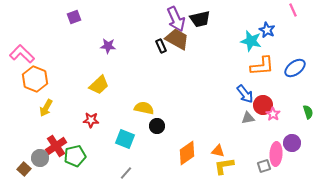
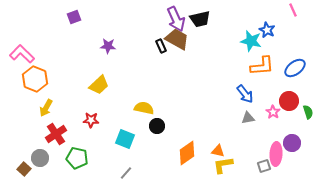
red circle: moved 26 px right, 4 px up
pink star: moved 2 px up
red cross: moved 12 px up
green pentagon: moved 2 px right, 2 px down; rotated 25 degrees clockwise
yellow L-shape: moved 1 px left, 1 px up
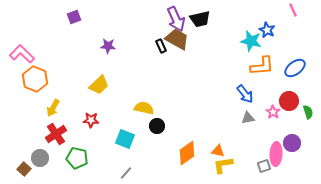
yellow arrow: moved 7 px right
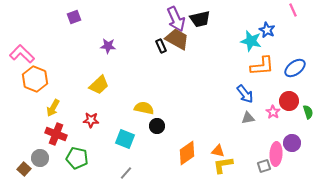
red cross: rotated 35 degrees counterclockwise
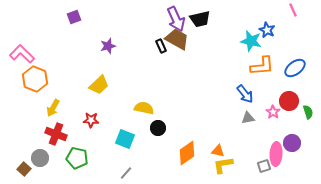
purple star: rotated 21 degrees counterclockwise
black circle: moved 1 px right, 2 px down
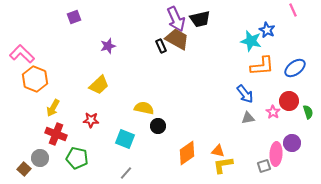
black circle: moved 2 px up
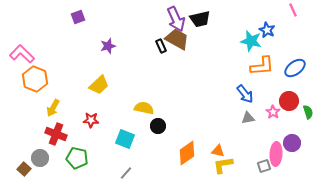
purple square: moved 4 px right
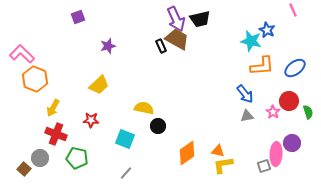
gray triangle: moved 1 px left, 2 px up
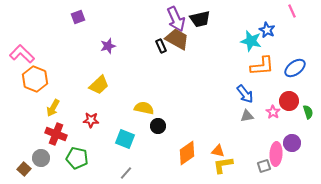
pink line: moved 1 px left, 1 px down
gray circle: moved 1 px right
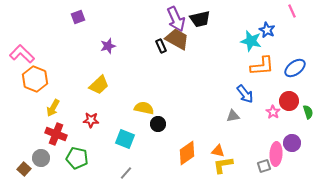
gray triangle: moved 14 px left
black circle: moved 2 px up
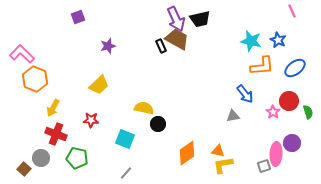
blue star: moved 11 px right, 10 px down
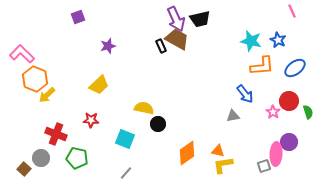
yellow arrow: moved 6 px left, 13 px up; rotated 18 degrees clockwise
purple circle: moved 3 px left, 1 px up
